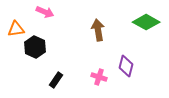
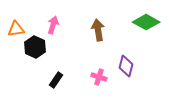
pink arrow: moved 8 px right, 13 px down; rotated 96 degrees counterclockwise
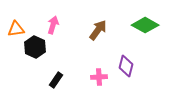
green diamond: moved 1 px left, 3 px down
brown arrow: rotated 45 degrees clockwise
pink cross: rotated 21 degrees counterclockwise
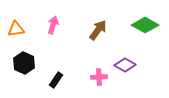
black hexagon: moved 11 px left, 16 px down
purple diamond: moved 1 px left, 1 px up; rotated 75 degrees counterclockwise
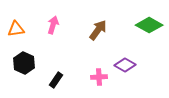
green diamond: moved 4 px right
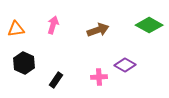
brown arrow: rotated 35 degrees clockwise
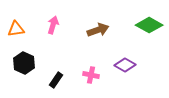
pink cross: moved 8 px left, 2 px up; rotated 14 degrees clockwise
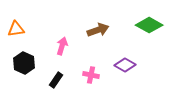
pink arrow: moved 9 px right, 21 px down
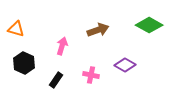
orange triangle: rotated 24 degrees clockwise
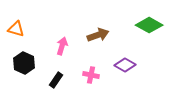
brown arrow: moved 5 px down
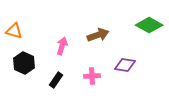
orange triangle: moved 2 px left, 2 px down
purple diamond: rotated 20 degrees counterclockwise
pink cross: moved 1 px right, 1 px down; rotated 14 degrees counterclockwise
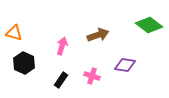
green diamond: rotated 8 degrees clockwise
orange triangle: moved 2 px down
pink cross: rotated 21 degrees clockwise
black rectangle: moved 5 px right
